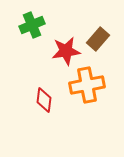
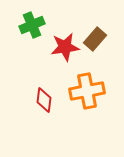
brown rectangle: moved 3 px left
red star: moved 1 px left, 4 px up
orange cross: moved 6 px down
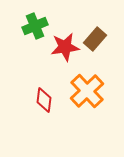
green cross: moved 3 px right, 1 px down
orange cross: rotated 32 degrees counterclockwise
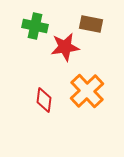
green cross: rotated 35 degrees clockwise
brown rectangle: moved 4 px left, 15 px up; rotated 60 degrees clockwise
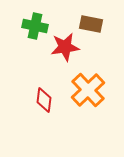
orange cross: moved 1 px right, 1 px up
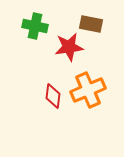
red star: moved 4 px right
orange cross: rotated 20 degrees clockwise
red diamond: moved 9 px right, 4 px up
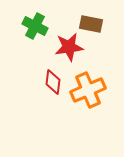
green cross: rotated 15 degrees clockwise
red diamond: moved 14 px up
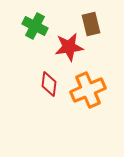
brown rectangle: rotated 65 degrees clockwise
red diamond: moved 4 px left, 2 px down
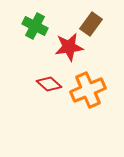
brown rectangle: rotated 50 degrees clockwise
red diamond: rotated 55 degrees counterclockwise
